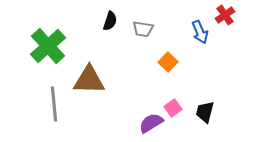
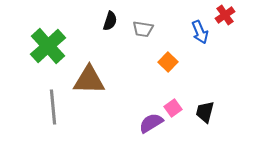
gray line: moved 1 px left, 3 px down
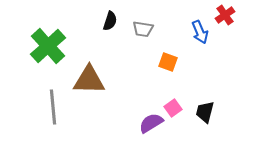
orange square: rotated 24 degrees counterclockwise
